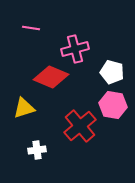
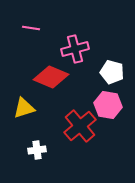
pink hexagon: moved 5 px left
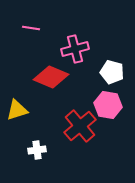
yellow triangle: moved 7 px left, 2 px down
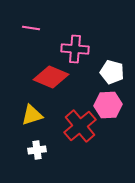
pink cross: rotated 20 degrees clockwise
pink hexagon: rotated 12 degrees counterclockwise
yellow triangle: moved 15 px right, 5 px down
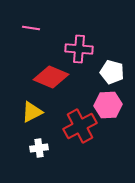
pink cross: moved 4 px right
yellow triangle: moved 3 px up; rotated 10 degrees counterclockwise
red cross: rotated 12 degrees clockwise
white cross: moved 2 px right, 2 px up
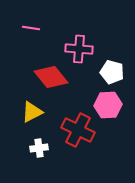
red diamond: rotated 28 degrees clockwise
red cross: moved 2 px left, 4 px down; rotated 36 degrees counterclockwise
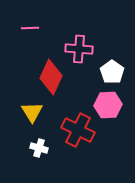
pink line: moved 1 px left; rotated 12 degrees counterclockwise
white pentagon: rotated 20 degrees clockwise
red diamond: rotated 64 degrees clockwise
yellow triangle: rotated 35 degrees counterclockwise
white cross: rotated 24 degrees clockwise
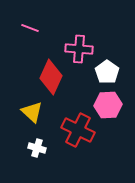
pink line: rotated 24 degrees clockwise
white pentagon: moved 5 px left
yellow triangle: rotated 15 degrees counterclockwise
white cross: moved 2 px left
